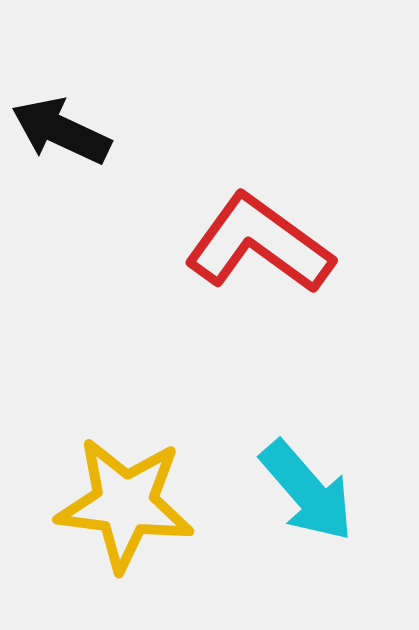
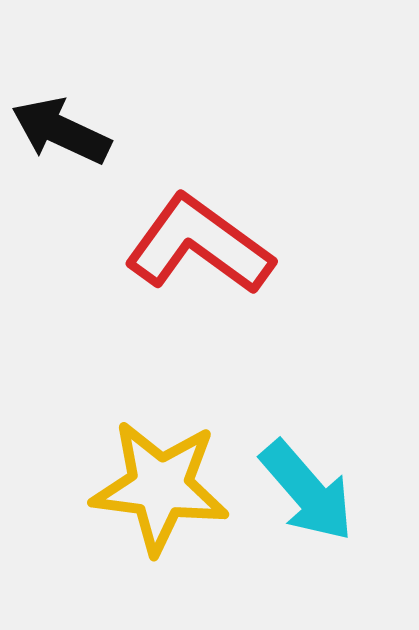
red L-shape: moved 60 px left, 1 px down
yellow star: moved 35 px right, 17 px up
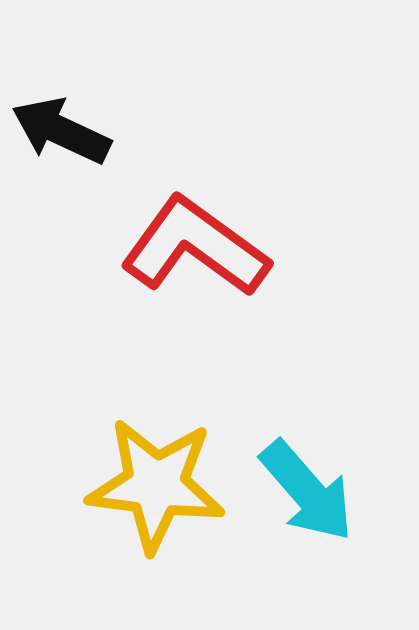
red L-shape: moved 4 px left, 2 px down
yellow star: moved 4 px left, 2 px up
